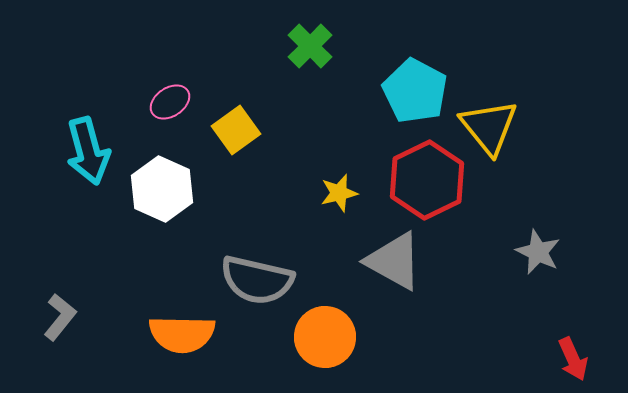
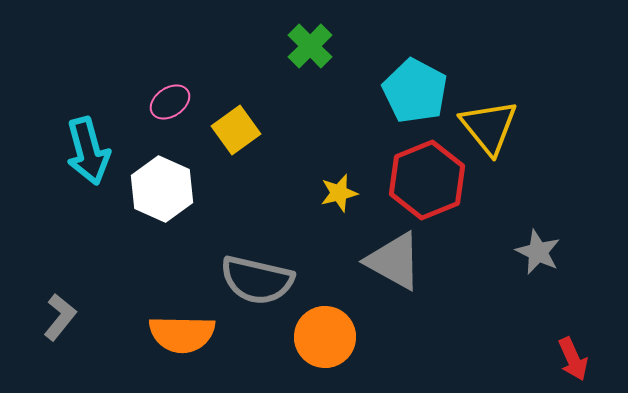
red hexagon: rotated 4 degrees clockwise
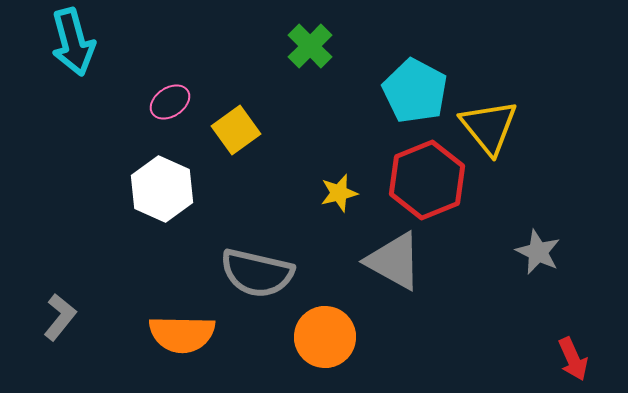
cyan arrow: moved 15 px left, 109 px up
gray semicircle: moved 7 px up
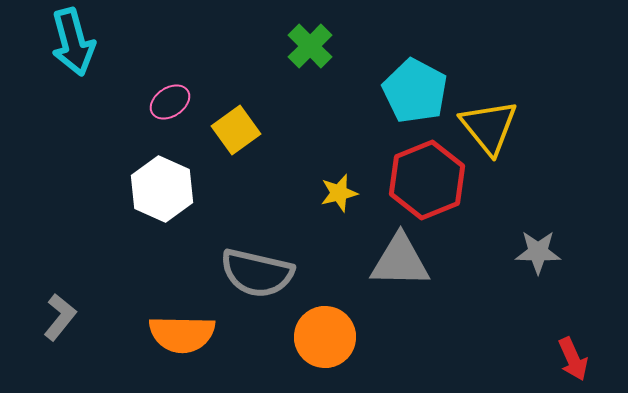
gray star: rotated 24 degrees counterclockwise
gray triangle: moved 6 px right; rotated 28 degrees counterclockwise
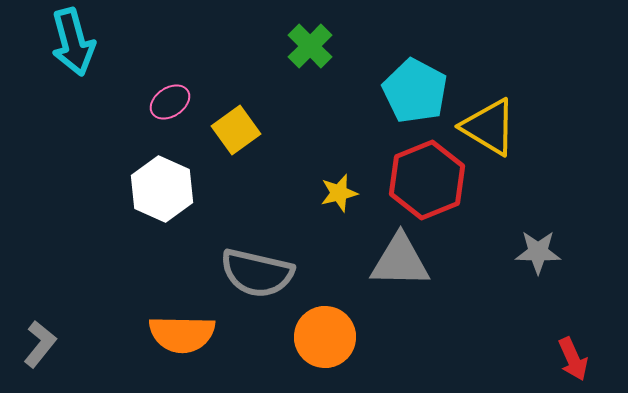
yellow triangle: rotated 20 degrees counterclockwise
gray L-shape: moved 20 px left, 27 px down
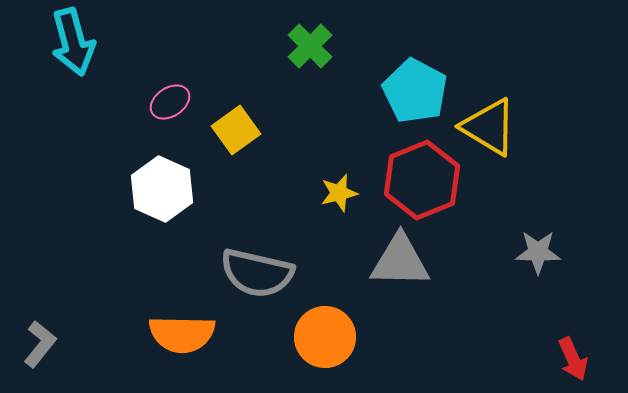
red hexagon: moved 5 px left
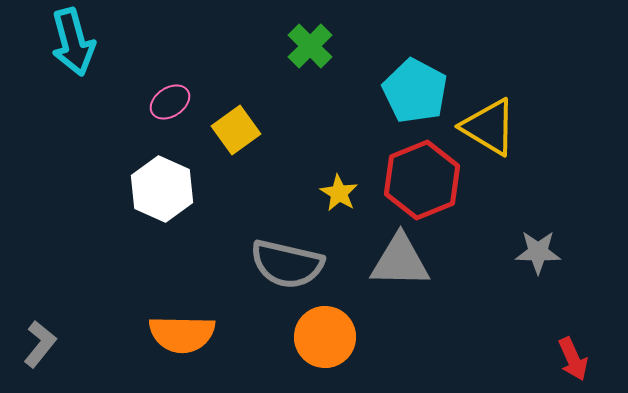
yellow star: rotated 27 degrees counterclockwise
gray semicircle: moved 30 px right, 9 px up
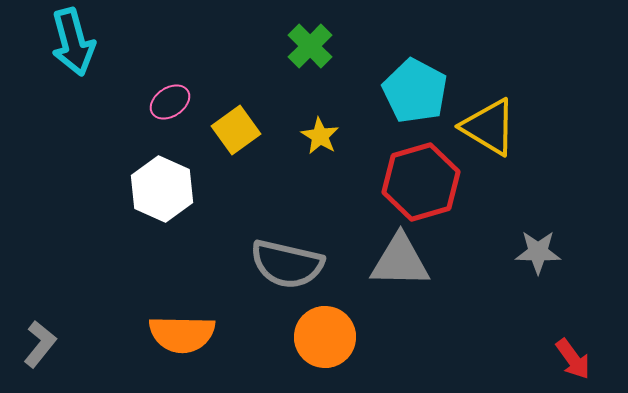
red hexagon: moved 1 px left, 2 px down; rotated 6 degrees clockwise
yellow star: moved 19 px left, 57 px up
red arrow: rotated 12 degrees counterclockwise
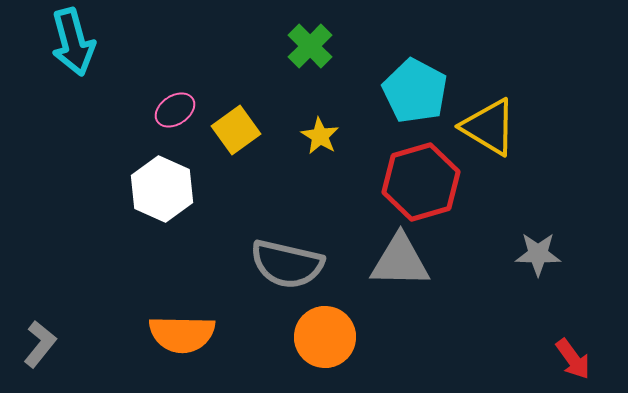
pink ellipse: moved 5 px right, 8 px down
gray star: moved 2 px down
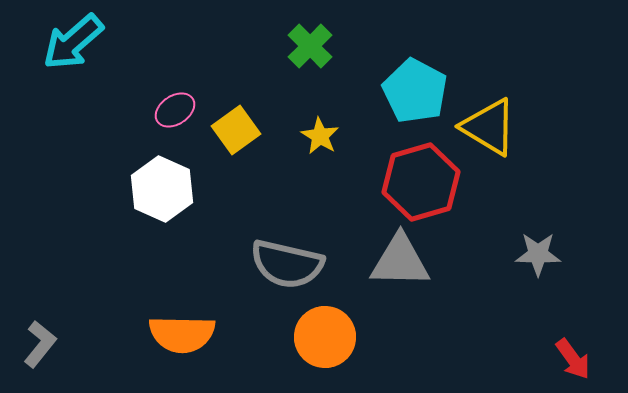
cyan arrow: rotated 64 degrees clockwise
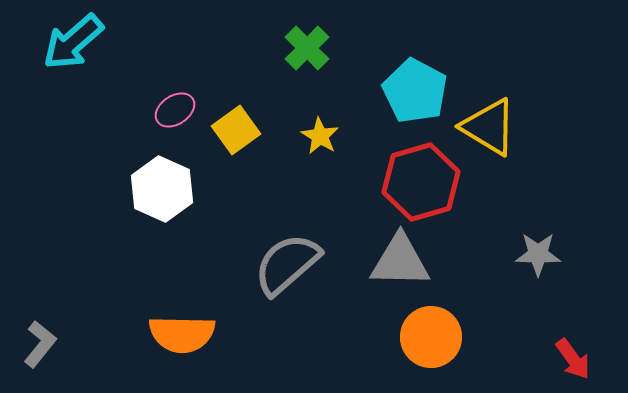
green cross: moved 3 px left, 2 px down
gray semicircle: rotated 126 degrees clockwise
orange circle: moved 106 px right
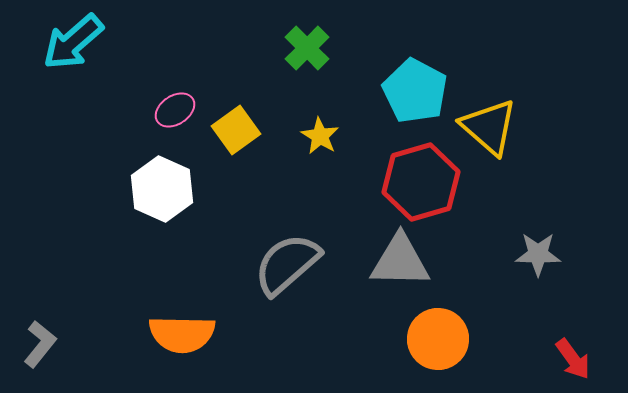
yellow triangle: rotated 10 degrees clockwise
orange circle: moved 7 px right, 2 px down
